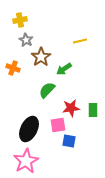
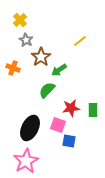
yellow cross: rotated 32 degrees counterclockwise
yellow line: rotated 24 degrees counterclockwise
green arrow: moved 5 px left, 1 px down
pink square: rotated 28 degrees clockwise
black ellipse: moved 1 px right, 1 px up
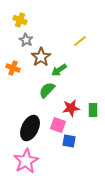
yellow cross: rotated 24 degrees counterclockwise
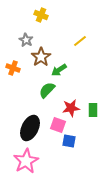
yellow cross: moved 21 px right, 5 px up
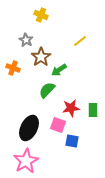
black ellipse: moved 1 px left
blue square: moved 3 px right
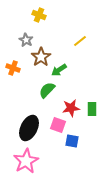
yellow cross: moved 2 px left
green rectangle: moved 1 px left, 1 px up
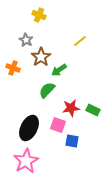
green rectangle: moved 1 px right, 1 px down; rotated 64 degrees counterclockwise
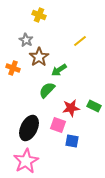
brown star: moved 2 px left
green rectangle: moved 1 px right, 4 px up
